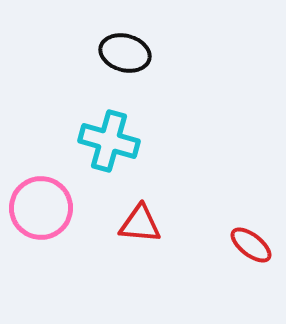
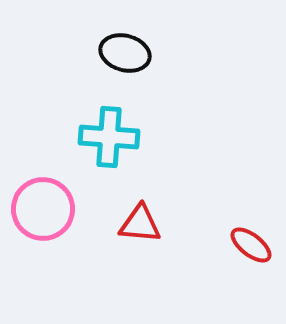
cyan cross: moved 4 px up; rotated 12 degrees counterclockwise
pink circle: moved 2 px right, 1 px down
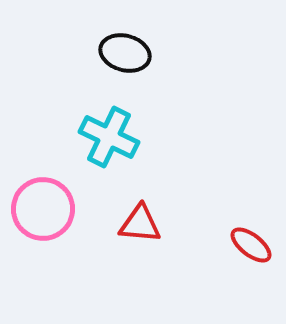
cyan cross: rotated 22 degrees clockwise
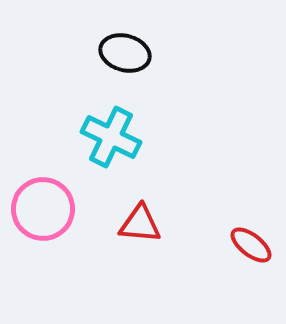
cyan cross: moved 2 px right
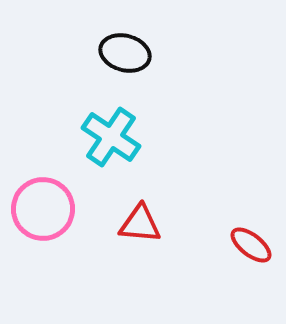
cyan cross: rotated 8 degrees clockwise
